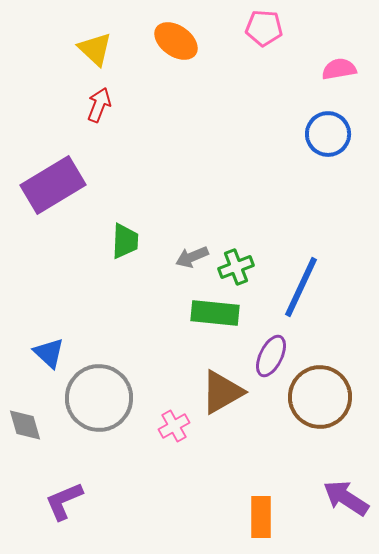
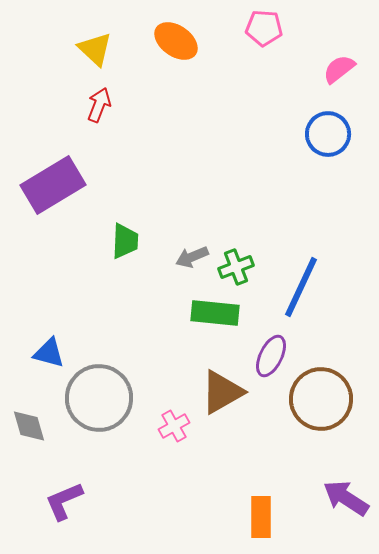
pink semicircle: rotated 28 degrees counterclockwise
blue triangle: rotated 28 degrees counterclockwise
brown circle: moved 1 px right, 2 px down
gray diamond: moved 4 px right, 1 px down
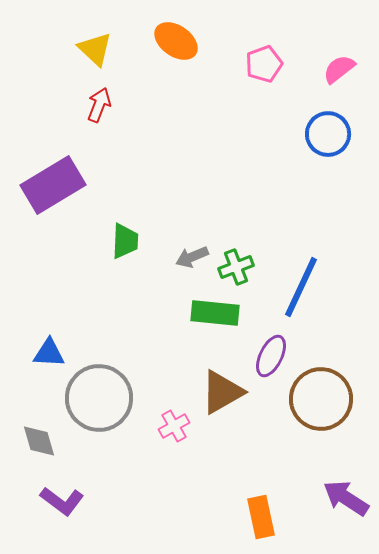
pink pentagon: moved 36 px down; rotated 24 degrees counterclockwise
blue triangle: rotated 12 degrees counterclockwise
gray diamond: moved 10 px right, 15 px down
purple L-shape: moved 2 px left; rotated 120 degrees counterclockwise
orange rectangle: rotated 12 degrees counterclockwise
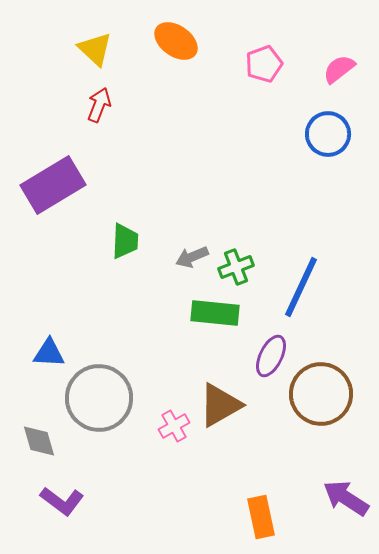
brown triangle: moved 2 px left, 13 px down
brown circle: moved 5 px up
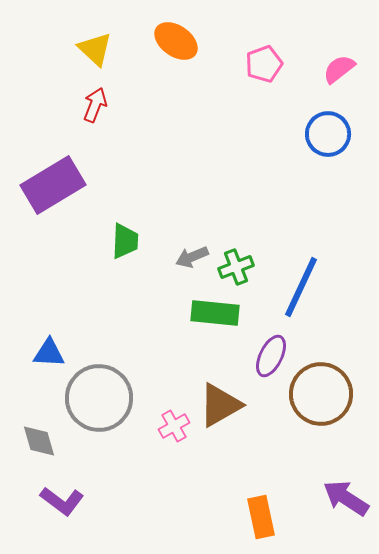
red arrow: moved 4 px left
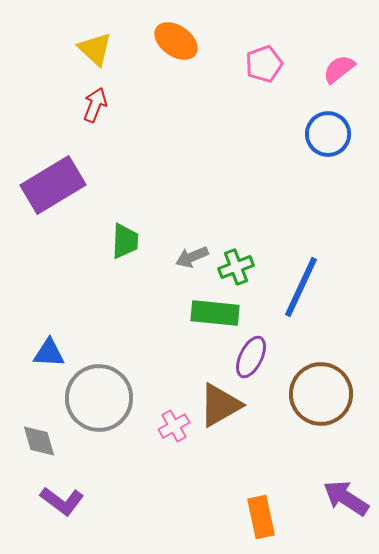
purple ellipse: moved 20 px left, 1 px down
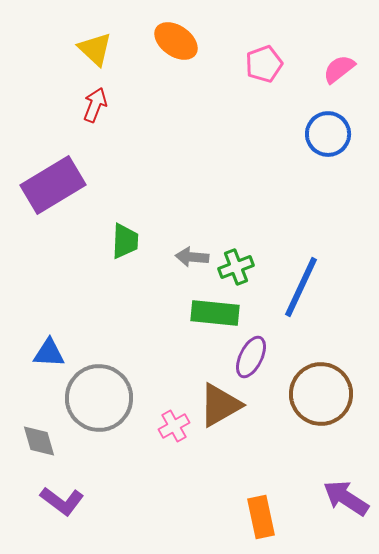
gray arrow: rotated 28 degrees clockwise
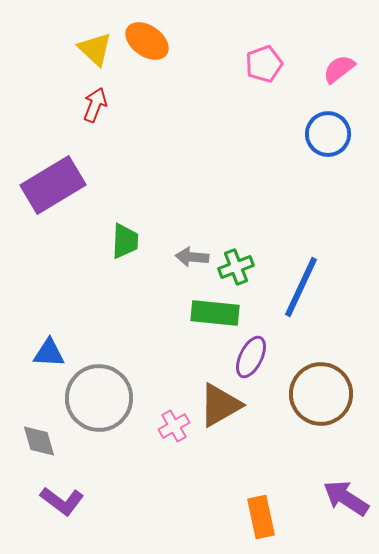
orange ellipse: moved 29 px left
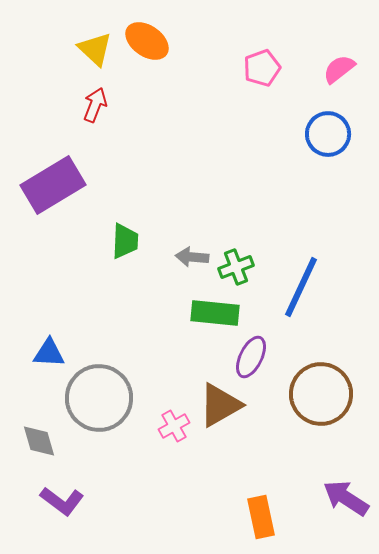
pink pentagon: moved 2 px left, 4 px down
